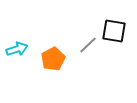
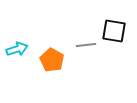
gray line: moved 2 px left; rotated 36 degrees clockwise
orange pentagon: moved 1 px left, 1 px down; rotated 15 degrees counterclockwise
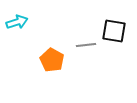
cyan arrow: moved 27 px up
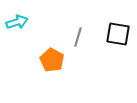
black square: moved 4 px right, 3 px down
gray line: moved 8 px left, 8 px up; rotated 66 degrees counterclockwise
